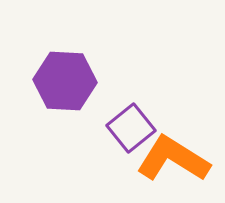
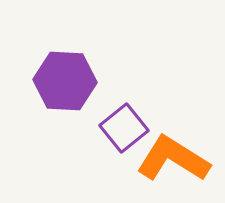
purple square: moved 7 px left
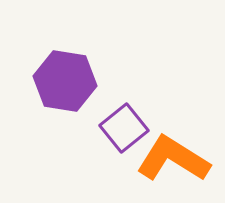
purple hexagon: rotated 6 degrees clockwise
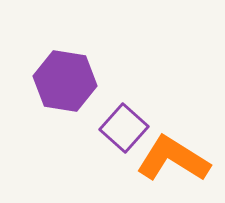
purple square: rotated 9 degrees counterclockwise
